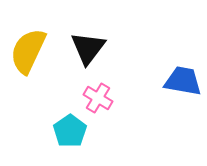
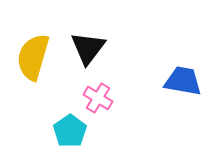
yellow semicircle: moved 5 px right, 6 px down; rotated 9 degrees counterclockwise
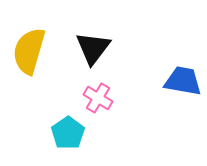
black triangle: moved 5 px right
yellow semicircle: moved 4 px left, 6 px up
cyan pentagon: moved 2 px left, 2 px down
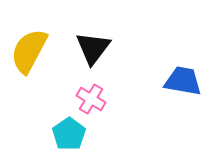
yellow semicircle: rotated 12 degrees clockwise
pink cross: moved 7 px left, 1 px down
cyan pentagon: moved 1 px right, 1 px down
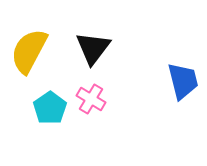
blue trapezoid: rotated 66 degrees clockwise
cyan pentagon: moved 19 px left, 26 px up
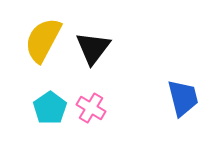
yellow semicircle: moved 14 px right, 11 px up
blue trapezoid: moved 17 px down
pink cross: moved 9 px down
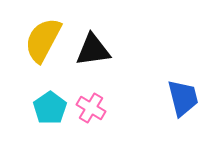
black triangle: moved 2 px down; rotated 45 degrees clockwise
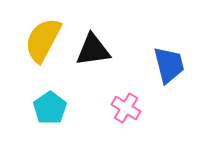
blue trapezoid: moved 14 px left, 33 px up
pink cross: moved 35 px right
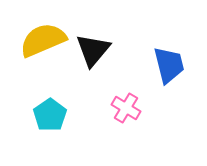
yellow semicircle: rotated 39 degrees clockwise
black triangle: rotated 42 degrees counterclockwise
cyan pentagon: moved 7 px down
